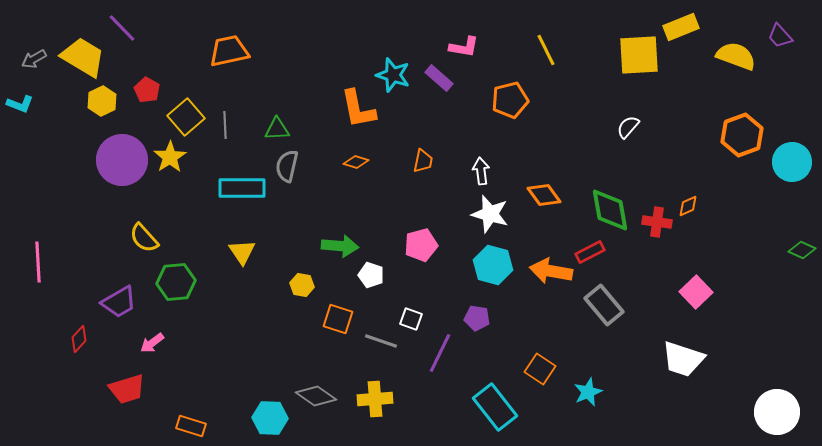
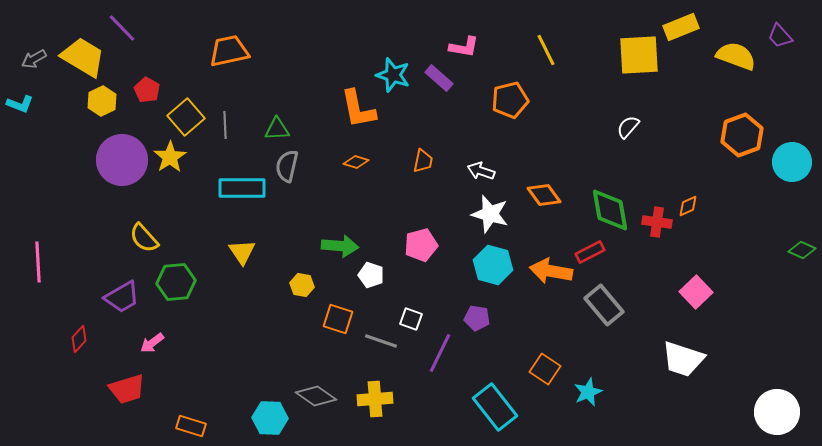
white arrow at (481, 171): rotated 64 degrees counterclockwise
purple trapezoid at (119, 302): moved 3 px right, 5 px up
orange square at (540, 369): moved 5 px right
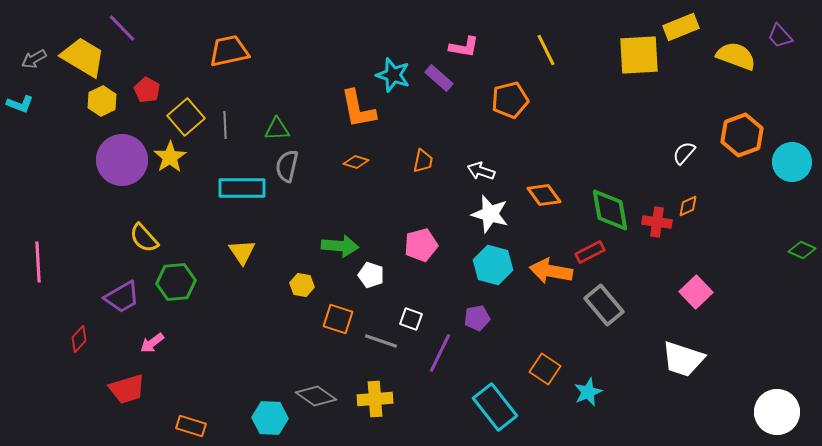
white semicircle at (628, 127): moved 56 px right, 26 px down
purple pentagon at (477, 318): rotated 20 degrees counterclockwise
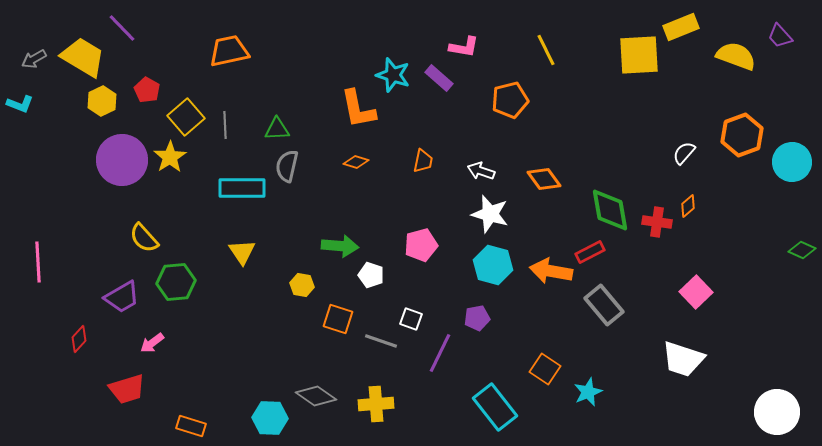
orange diamond at (544, 195): moved 16 px up
orange diamond at (688, 206): rotated 15 degrees counterclockwise
yellow cross at (375, 399): moved 1 px right, 5 px down
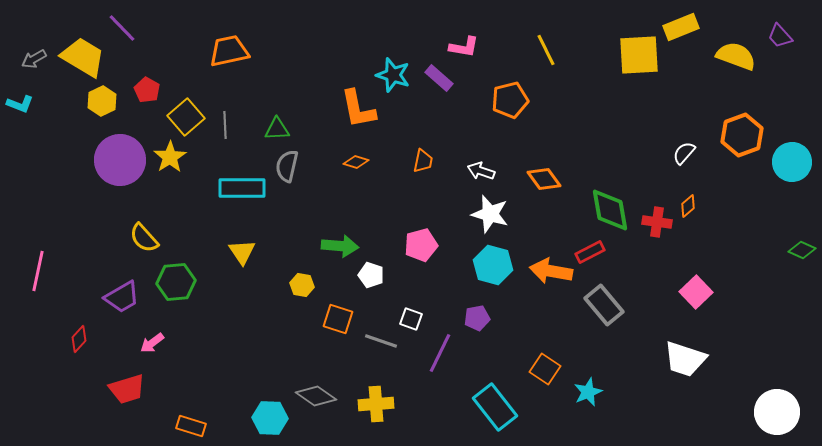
purple circle at (122, 160): moved 2 px left
pink line at (38, 262): moved 9 px down; rotated 15 degrees clockwise
white trapezoid at (683, 359): moved 2 px right
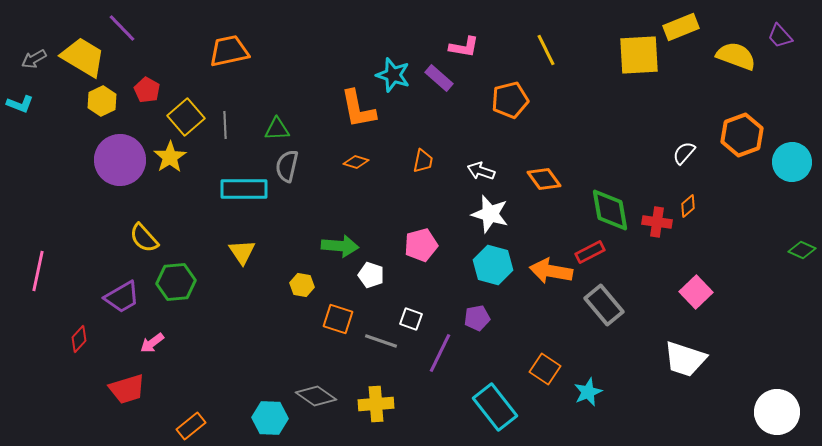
cyan rectangle at (242, 188): moved 2 px right, 1 px down
orange rectangle at (191, 426): rotated 56 degrees counterclockwise
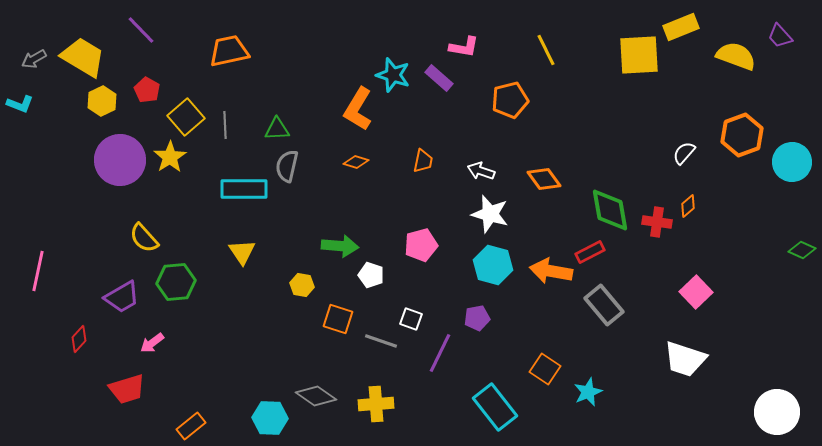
purple line at (122, 28): moved 19 px right, 2 px down
orange L-shape at (358, 109): rotated 42 degrees clockwise
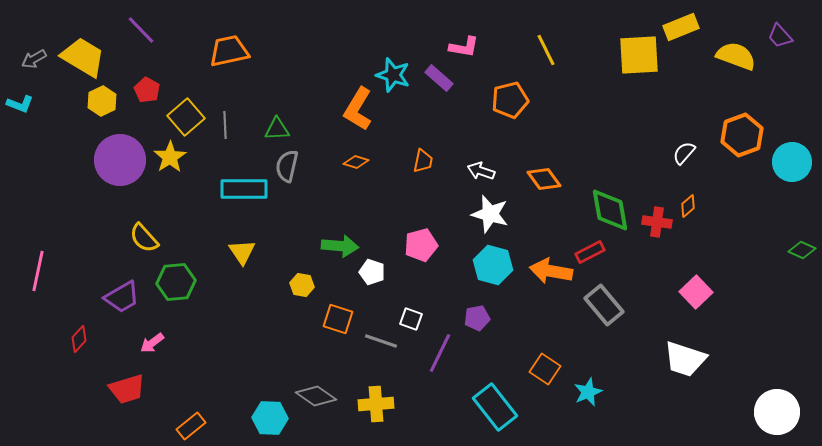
white pentagon at (371, 275): moved 1 px right, 3 px up
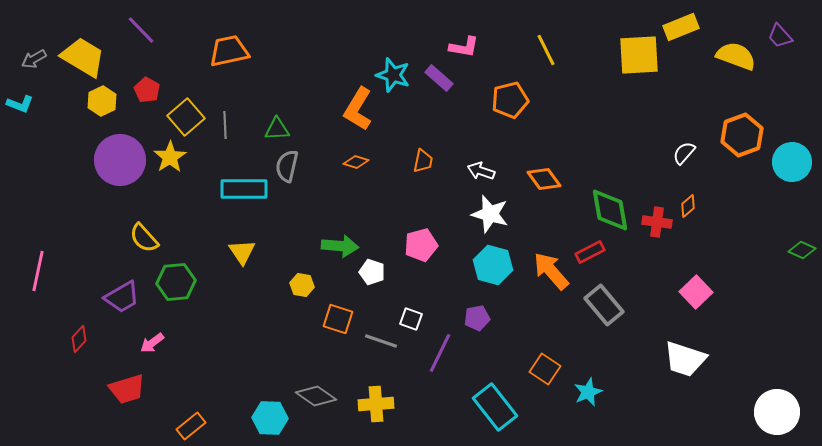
orange arrow at (551, 271): rotated 39 degrees clockwise
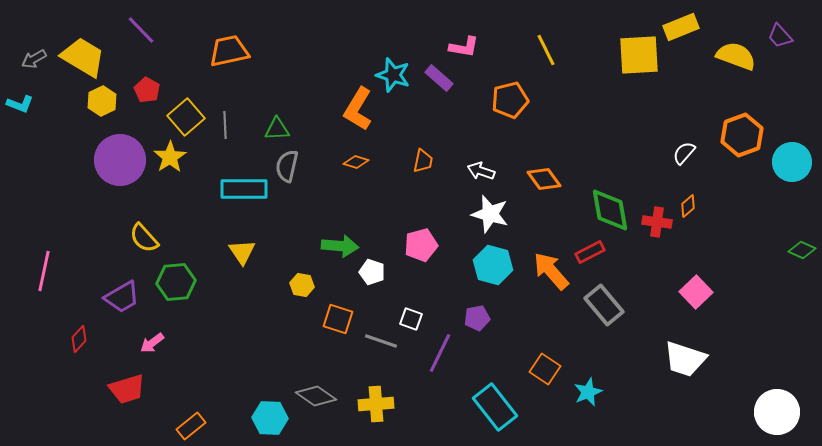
pink line at (38, 271): moved 6 px right
